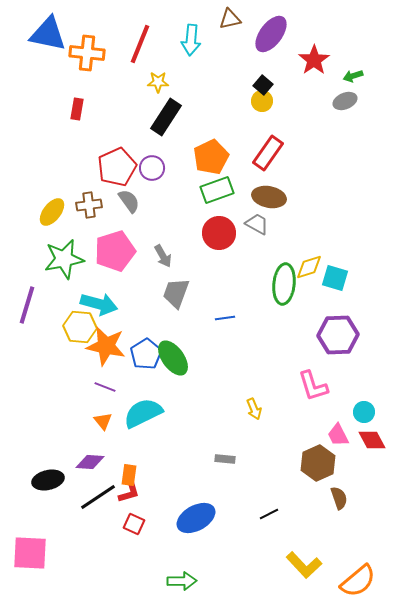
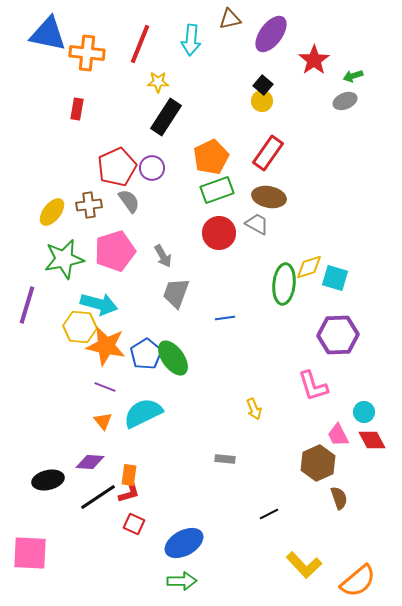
blue ellipse at (196, 518): moved 12 px left, 25 px down
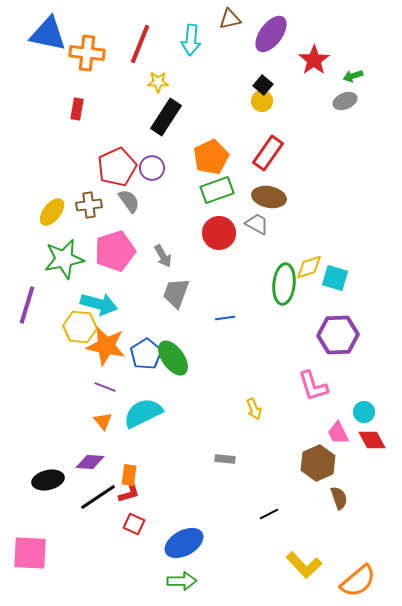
pink trapezoid at (338, 435): moved 2 px up
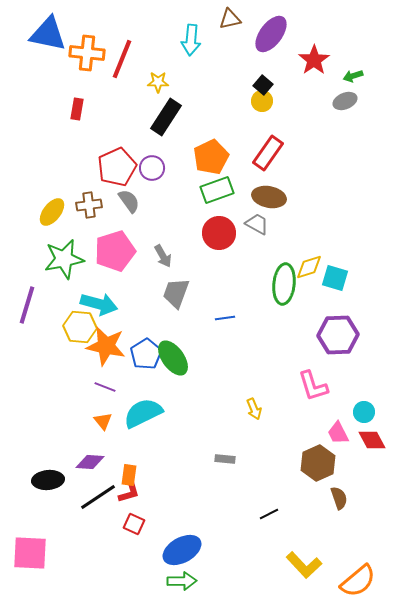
red line at (140, 44): moved 18 px left, 15 px down
black ellipse at (48, 480): rotated 8 degrees clockwise
blue ellipse at (184, 543): moved 2 px left, 7 px down
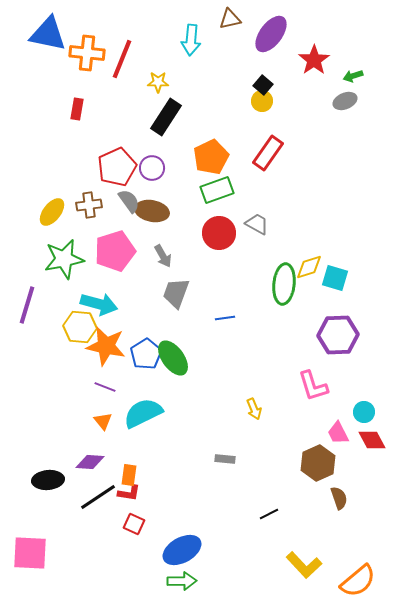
brown ellipse at (269, 197): moved 117 px left, 14 px down
red L-shape at (129, 493): rotated 25 degrees clockwise
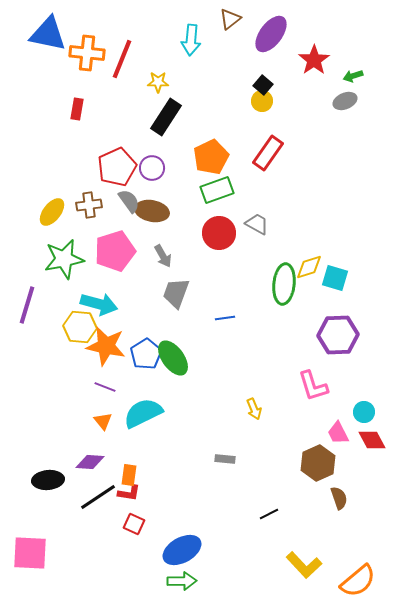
brown triangle at (230, 19): rotated 25 degrees counterclockwise
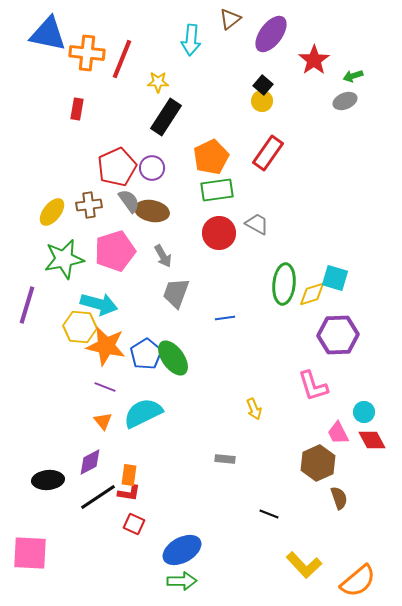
green rectangle at (217, 190): rotated 12 degrees clockwise
yellow diamond at (309, 267): moved 3 px right, 27 px down
purple diamond at (90, 462): rotated 32 degrees counterclockwise
black line at (269, 514): rotated 48 degrees clockwise
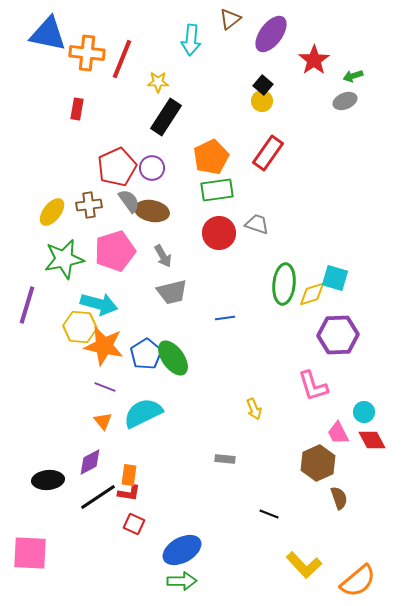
gray trapezoid at (257, 224): rotated 10 degrees counterclockwise
gray trapezoid at (176, 293): moved 4 px left, 1 px up; rotated 124 degrees counterclockwise
orange star at (106, 346): moved 2 px left
